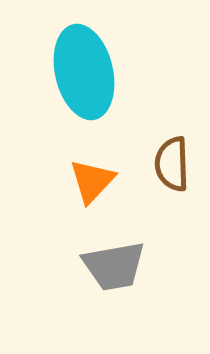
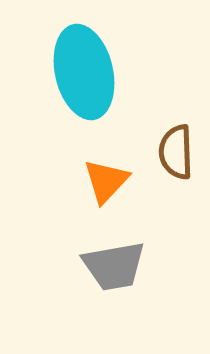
brown semicircle: moved 4 px right, 12 px up
orange triangle: moved 14 px right
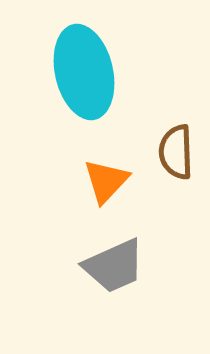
gray trapezoid: rotated 14 degrees counterclockwise
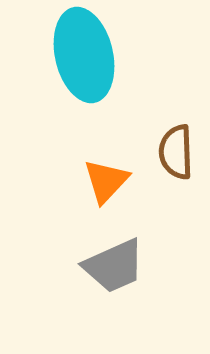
cyan ellipse: moved 17 px up
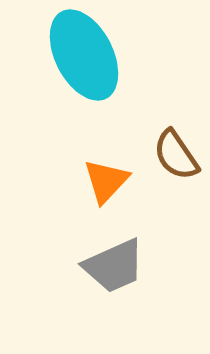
cyan ellipse: rotated 14 degrees counterclockwise
brown semicircle: moved 3 px down; rotated 32 degrees counterclockwise
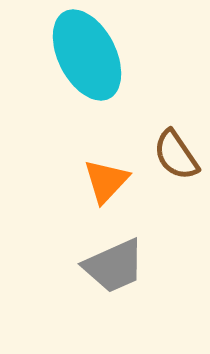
cyan ellipse: moved 3 px right
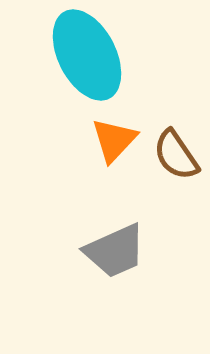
orange triangle: moved 8 px right, 41 px up
gray trapezoid: moved 1 px right, 15 px up
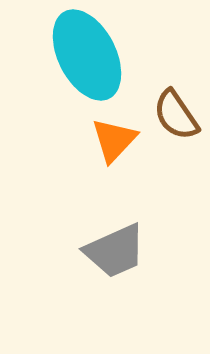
brown semicircle: moved 40 px up
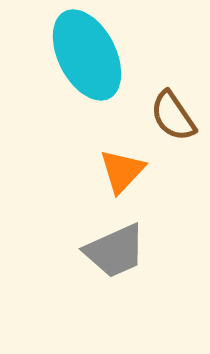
brown semicircle: moved 3 px left, 1 px down
orange triangle: moved 8 px right, 31 px down
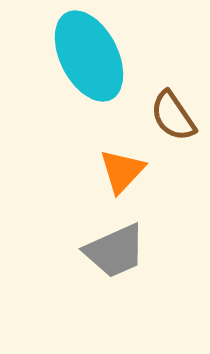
cyan ellipse: moved 2 px right, 1 px down
